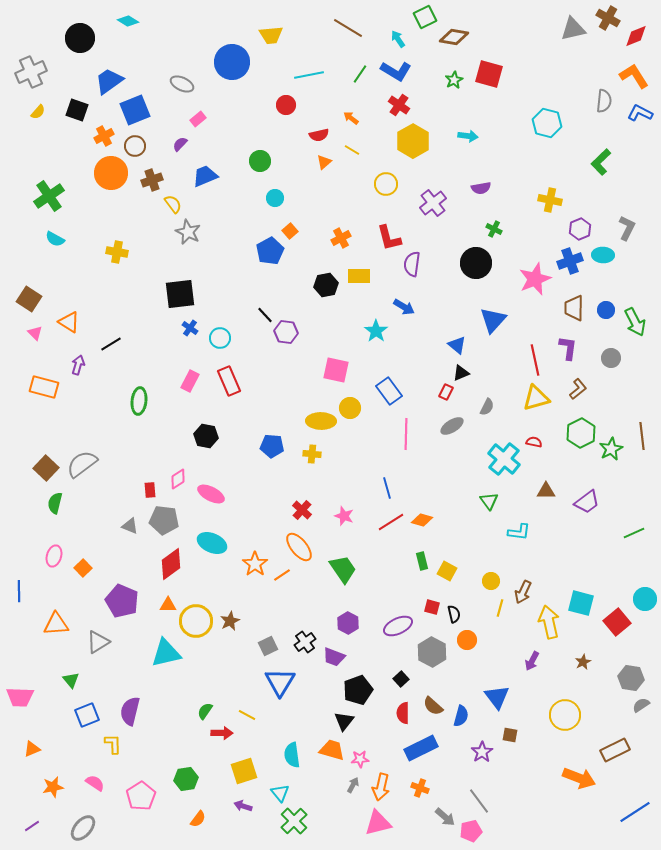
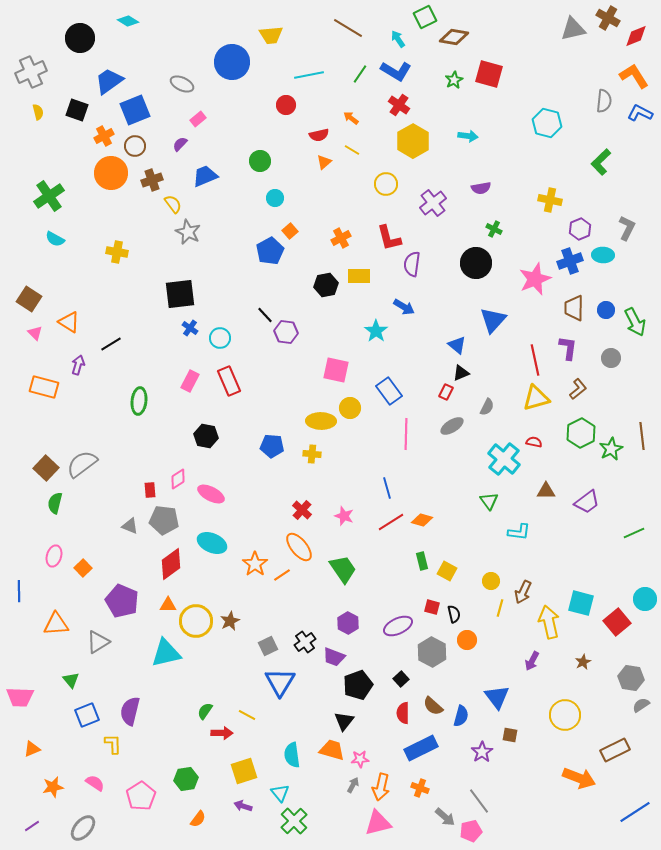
yellow semicircle at (38, 112): rotated 56 degrees counterclockwise
black pentagon at (358, 690): moved 5 px up
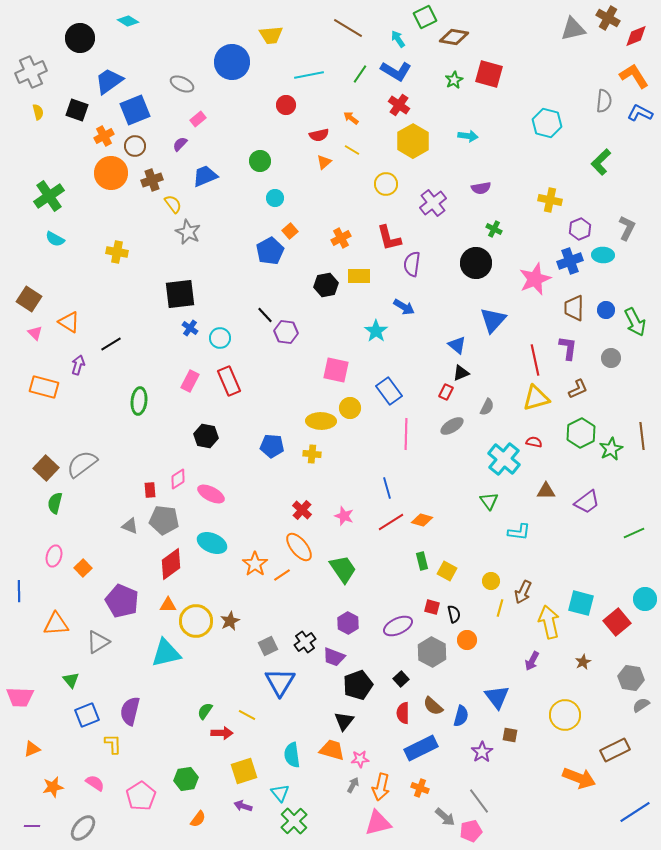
brown L-shape at (578, 389): rotated 15 degrees clockwise
purple line at (32, 826): rotated 35 degrees clockwise
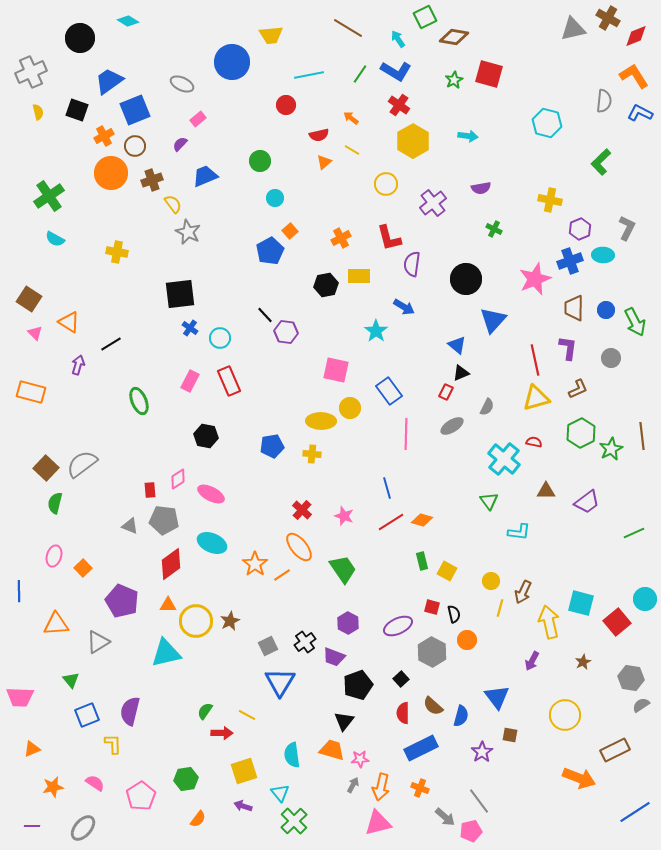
black circle at (476, 263): moved 10 px left, 16 px down
orange rectangle at (44, 387): moved 13 px left, 5 px down
green ellipse at (139, 401): rotated 28 degrees counterclockwise
blue pentagon at (272, 446): rotated 15 degrees counterclockwise
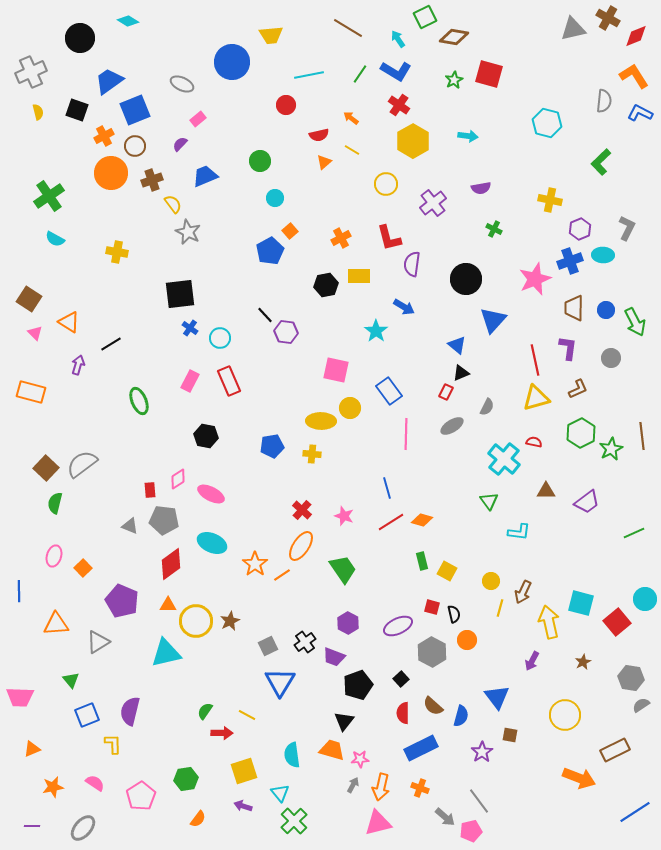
orange ellipse at (299, 547): moved 2 px right, 1 px up; rotated 72 degrees clockwise
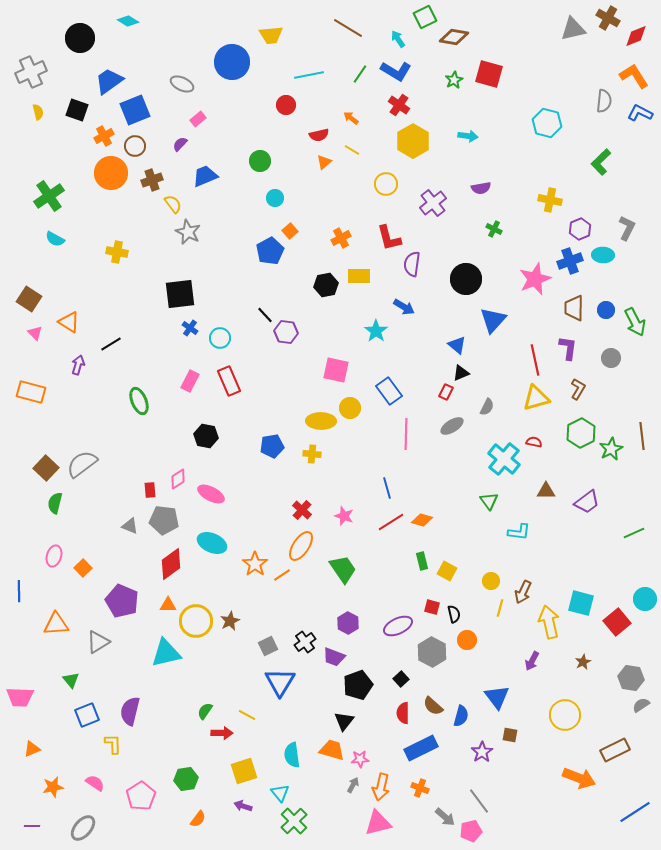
brown L-shape at (578, 389): rotated 35 degrees counterclockwise
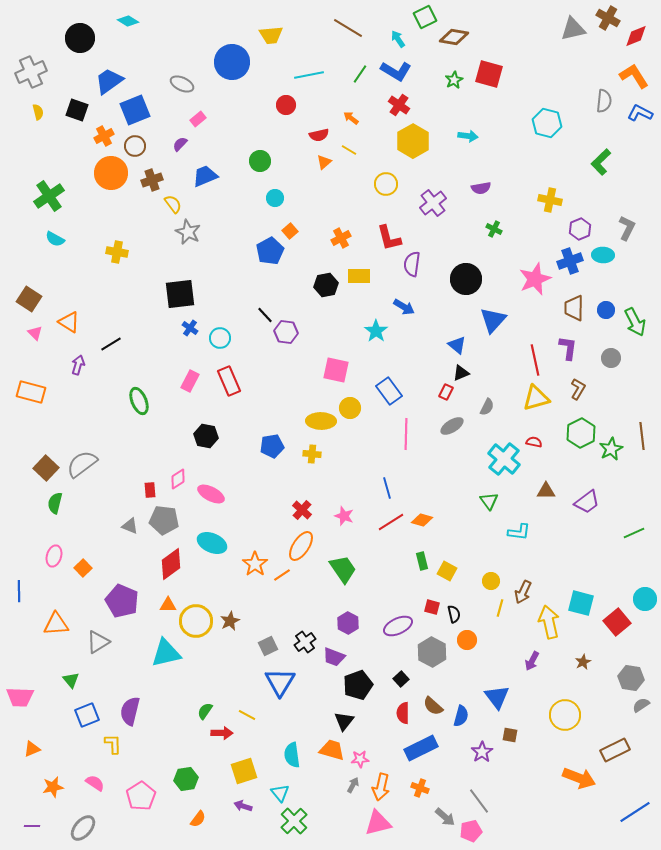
yellow line at (352, 150): moved 3 px left
